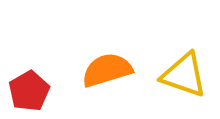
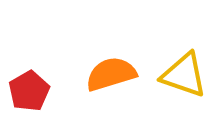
orange semicircle: moved 4 px right, 4 px down
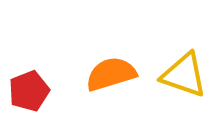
red pentagon: rotated 9 degrees clockwise
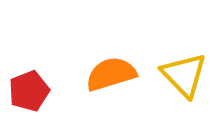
yellow triangle: rotated 27 degrees clockwise
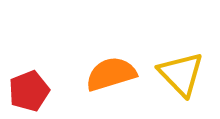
yellow triangle: moved 3 px left, 1 px up
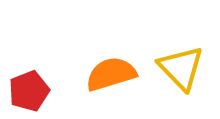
yellow triangle: moved 6 px up
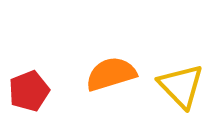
yellow triangle: moved 18 px down
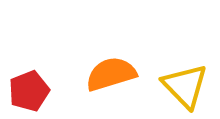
yellow triangle: moved 4 px right
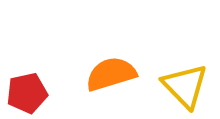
red pentagon: moved 2 px left, 2 px down; rotated 9 degrees clockwise
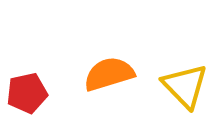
orange semicircle: moved 2 px left
